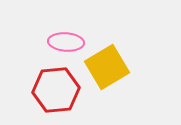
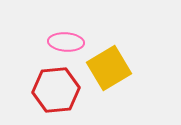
yellow square: moved 2 px right, 1 px down
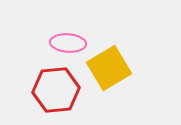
pink ellipse: moved 2 px right, 1 px down
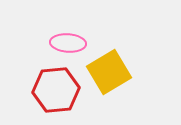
yellow square: moved 4 px down
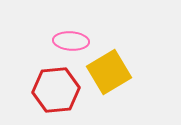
pink ellipse: moved 3 px right, 2 px up
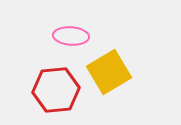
pink ellipse: moved 5 px up
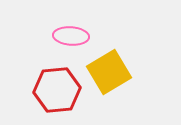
red hexagon: moved 1 px right
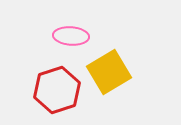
red hexagon: rotated 12 degrees counterclockwise
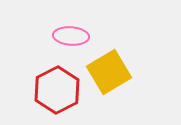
red hexagon: rotated 9 degrees counterclockwise
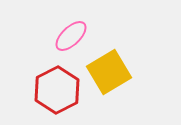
pink ellipse: rotated 48 degrees counterclockwise
